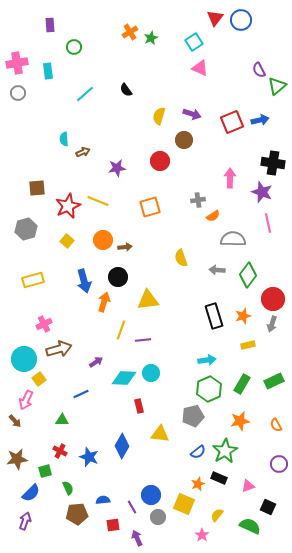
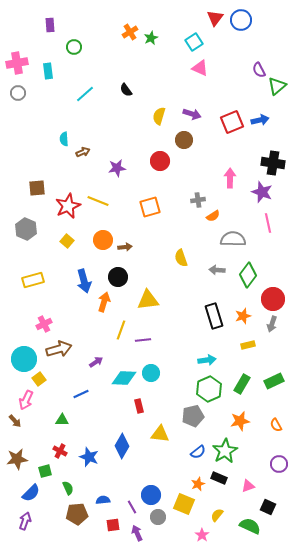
gray hexagon at (26, 229): rotated 20 degrees counterclockwise
purple arrow at (137, 538): moved 5 px up
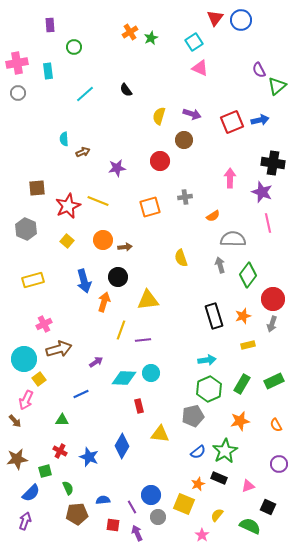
gray cross at (198, 200): moved 13 px left, 3 px up
gray arrow at (217, 270): moved 3 px right, 5 px up; rotated 70 degrees clockwise
red square at (113, 525): rotated 16 degrees clockwise
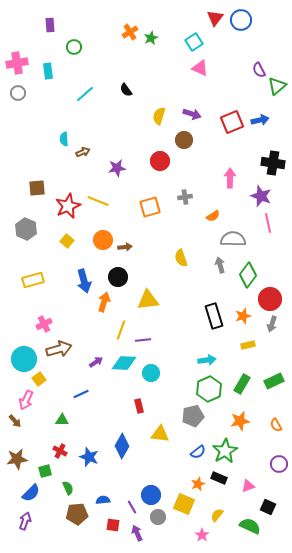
purple star at (262, 192): moved 1 px left, 4 px down
red circle at (273, 299): moved 3 px left
cyan diamond at (124, 378): moved 15 px up
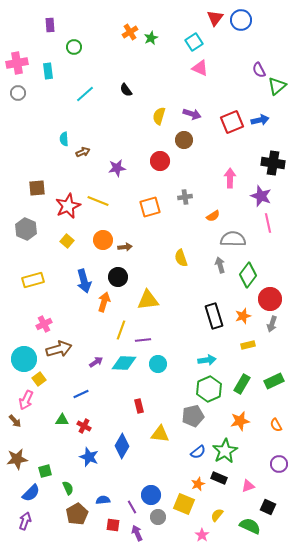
cyan circle at (151, 373): moved 7 px right, 9 px up
red cross at (60, 451): moved 24 px right, 25 px up
brown pentagon at (77, 514): rotated 25 degrees counterclockwise
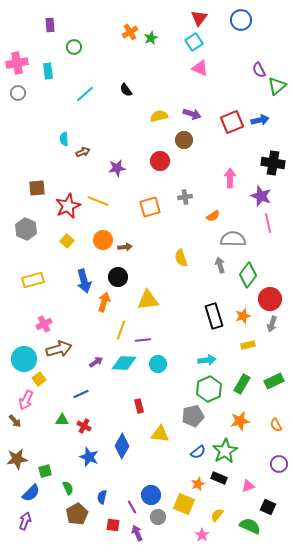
red triangle at (215, 18): moved 16 px left
yellow semicircle at (159, 116): rotated 60 degrees clockwise
blue semicircle at (103, 500): moved 1 px left, 3 px up; rotated 72 degrees counterclockwise
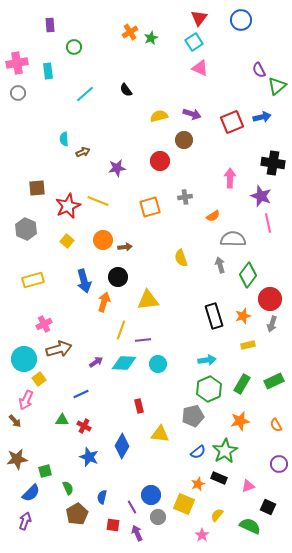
blue arrow at (260, 120): moved 2 px right, 3 px up
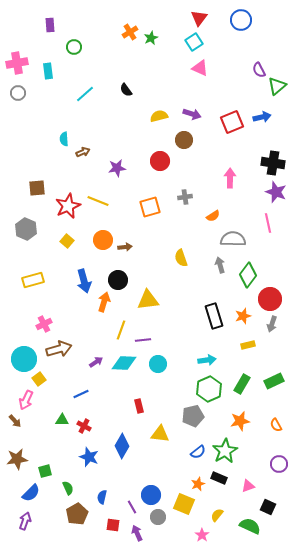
purple star at (261, 196): moved 15 px right, 4 px up
black circle at (118, 277): moved 3 px down
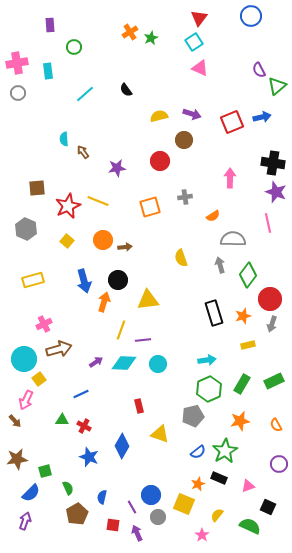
blue circle at (241, 20): moved 10 px right, 4 px up
brown arrow at (83, 152): rotated 104 degrees counterclockwise
black rectangle at (214, 316): moved 3 px up
yellow triangle at (160, 434): rotated 12 degrees clockwise
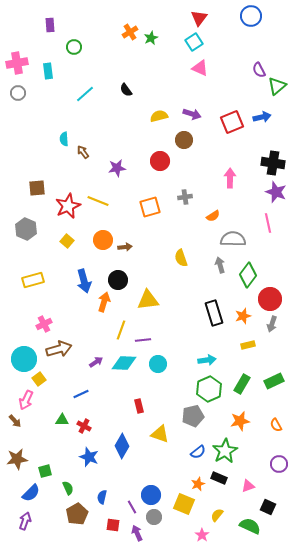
gray circle at (158, 517): moved 4 px left
